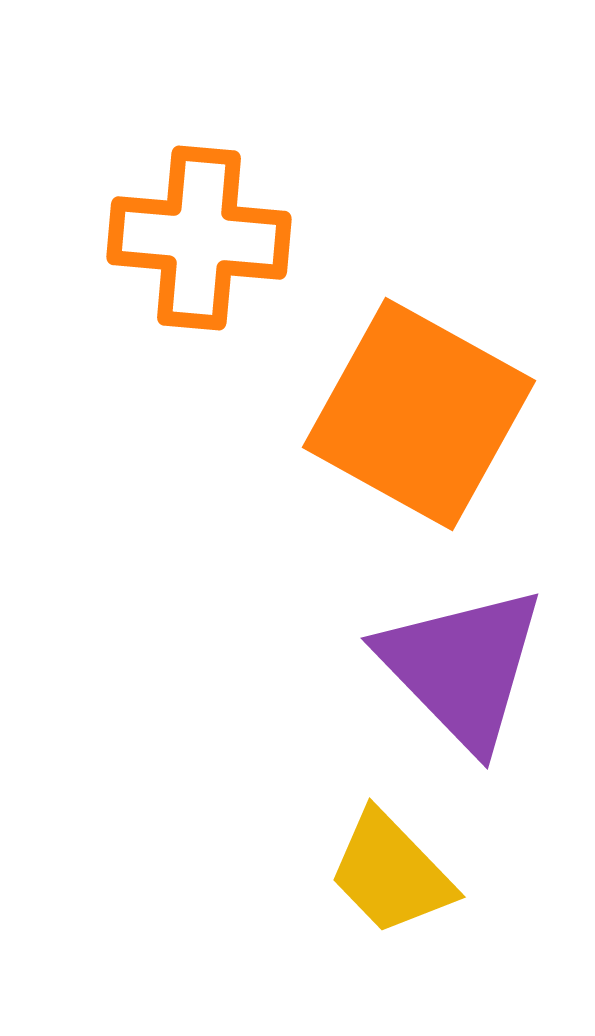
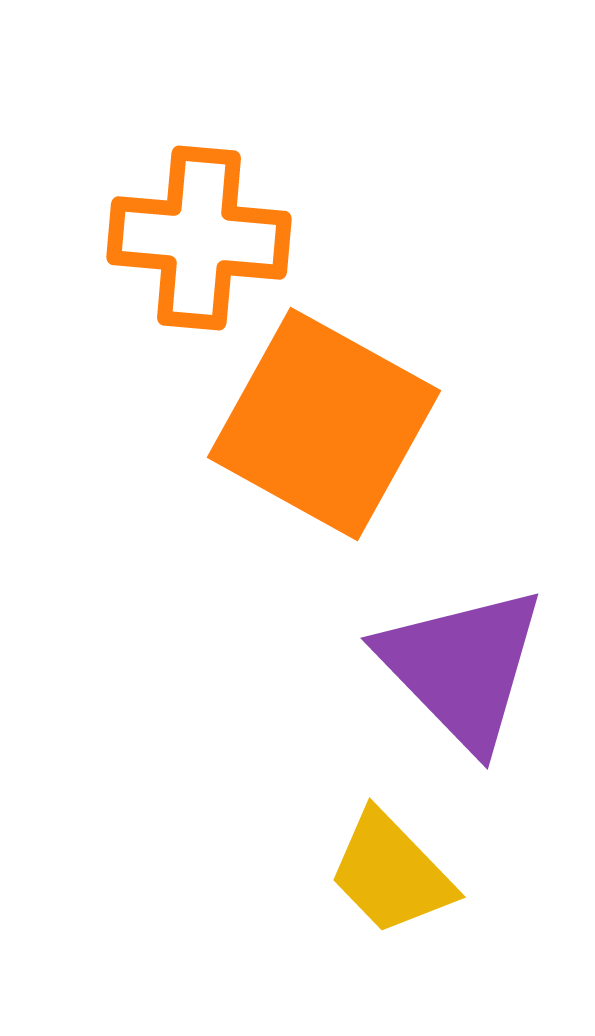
orange square: moved 95 px left, 10 px down
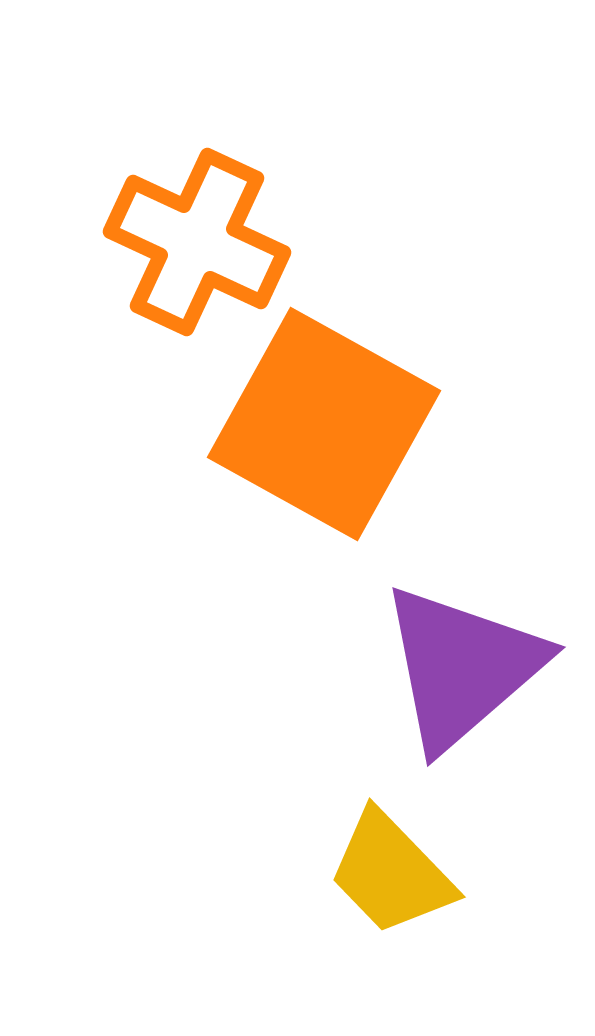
orange cross: moved 2 px left, 4 px down; rotated 20 degrees clockwise
purple triangle: rotated 33 degrees clockwise
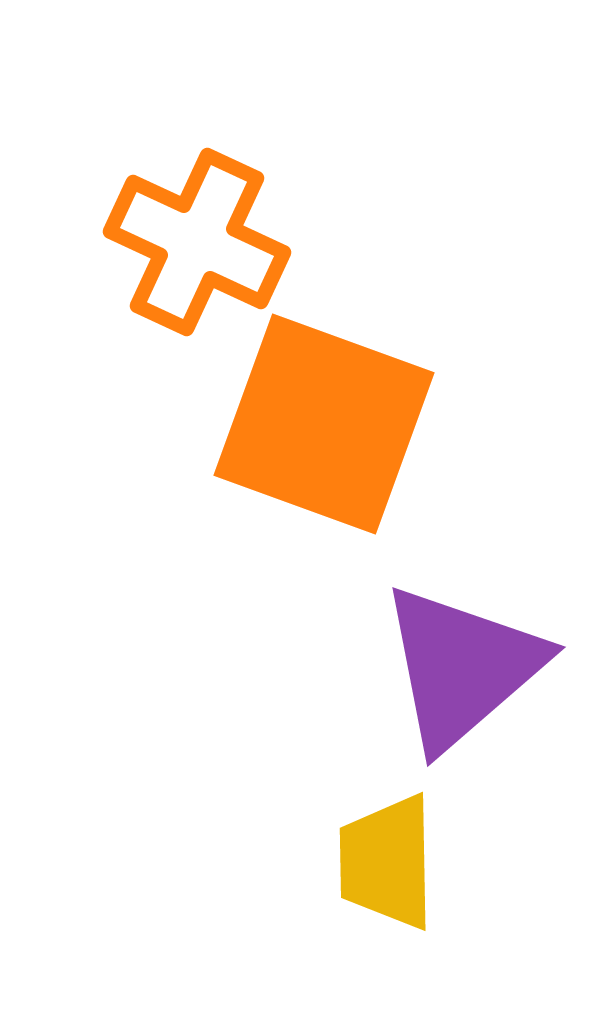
orange square: rotated 9 degrees counterclockwise
yellow trapezoid: moved 4 px left, 11 px up; rotated 43 degrees clockwise
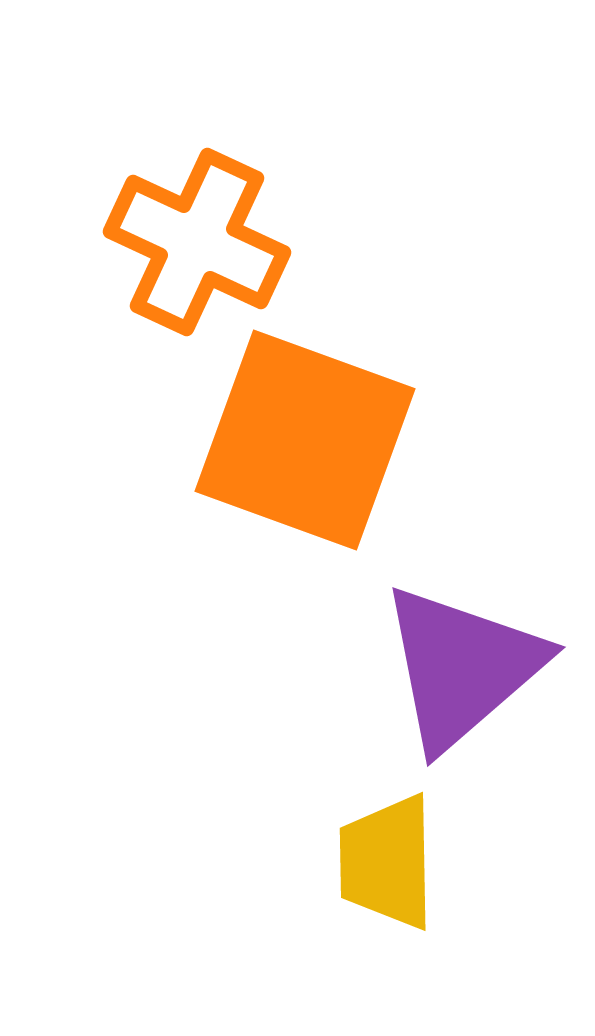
orange square: moved 19 px left, 16 px down
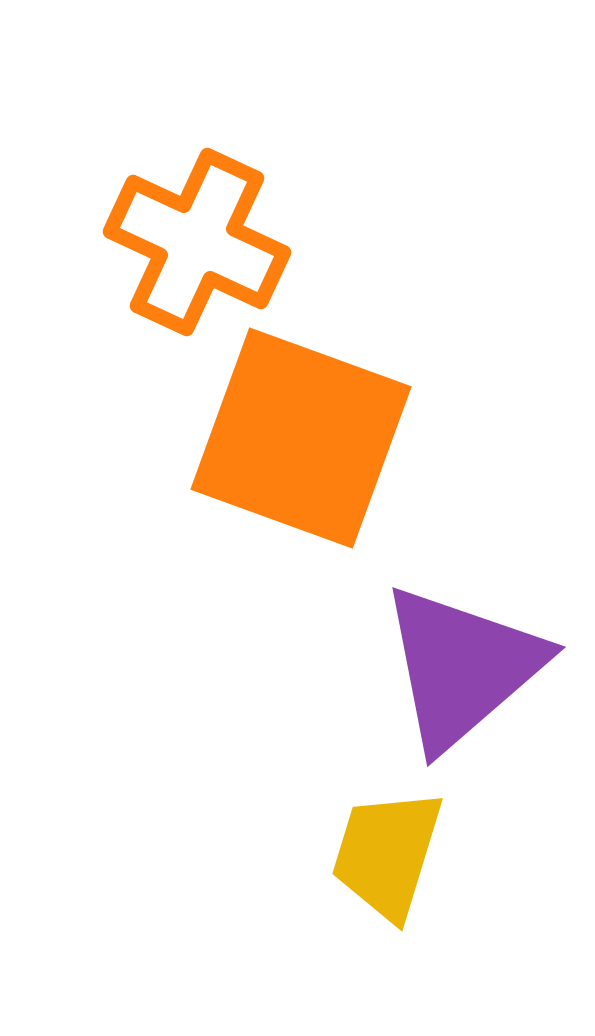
orange square: moved 4 px left, 2 px up
yellow trapezoid: moved 8 px up; rotated 18 degrees clockwise
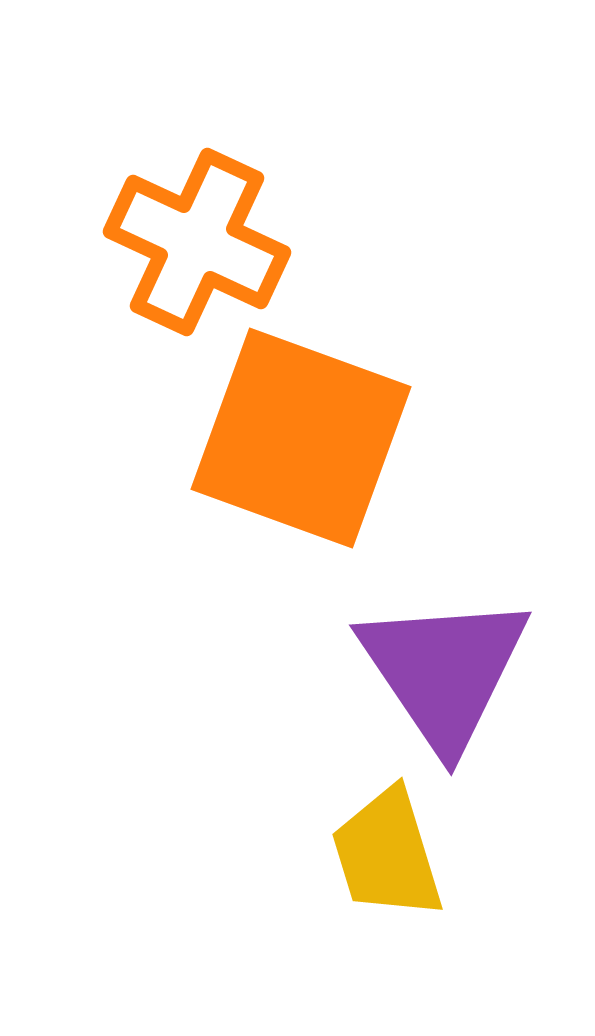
purple triangle: moved 18 px left, 4 px down; rotated 23 degrees counterclockwise
yellow trapezoid: rotated 34 degrees counterclockwise
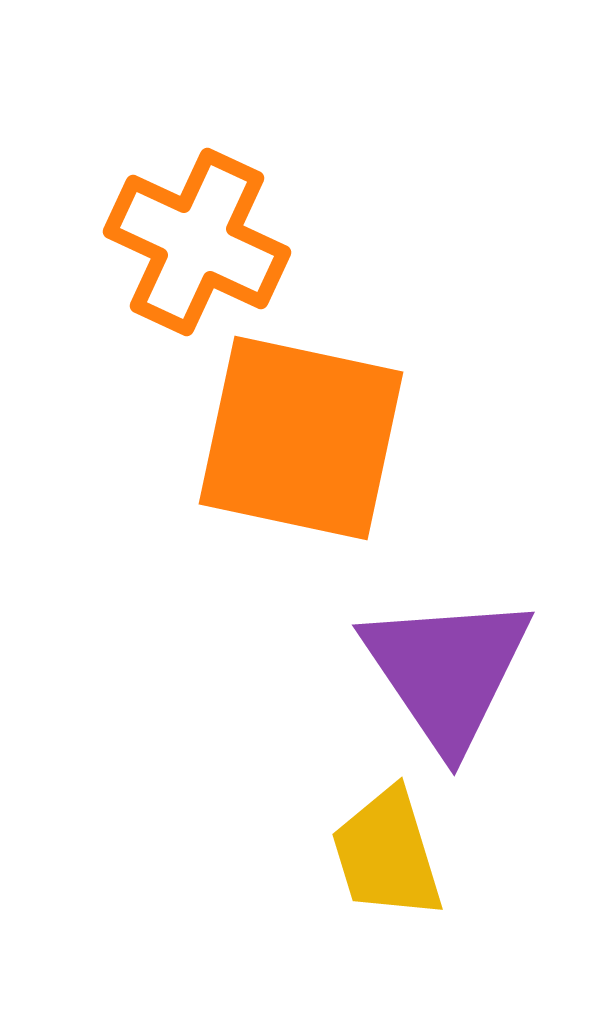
orange square: rotated 8 degrees counterclockwise
purple triangle: moved 3 px right
